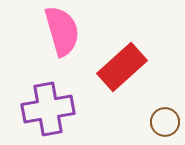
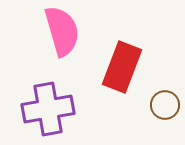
red rectangle: rotated 27 degrees counterclockwise
brown circle: moved 17 px up
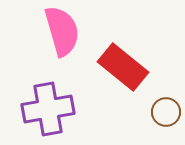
red rectangle: moved 1 px right; rotated 72 degrees counterclockwise
brown circle: moved 1 px right, 7 px down
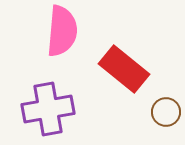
pink semicircle: rotated 21 degrees clockwise
red rectangle: moved 1 px right, 2 px down
